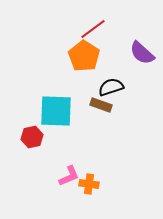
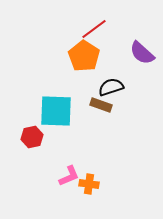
red line: moved 1 px right
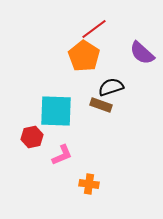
pink L-shape: moved 7 px left, 21 px up
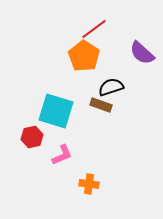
cyan square: rotated 15 degrees clockwise
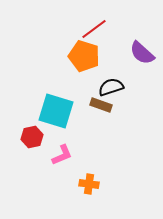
orange pentagon: rotated 16 degrees counterclockwise
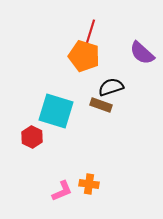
red line: moved 4 px left, 4 px down; rotated 36 degrees counterclockwise
red hexagon: rotated 20 degrees counterclockwise
pink L-shape: moved 36 px down
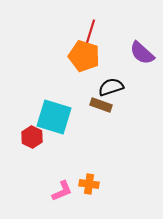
cyan square: moved 2 px left, 6 px down
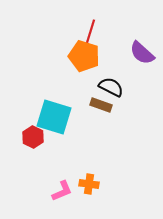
black semicircle: rotated 45 degrees clockwise
red hexagon: moved 1 px right
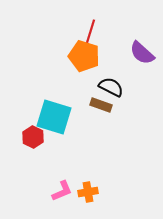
orange cross: moved 1 px left, 8 px down; rotated 18 degrees counterclockwise
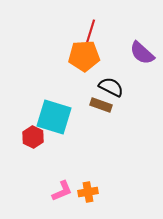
orange pentagon: rotated 20 degrees counterclockwise
